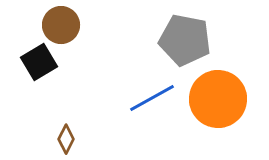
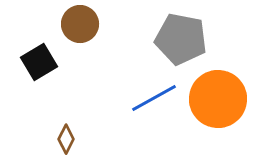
brown circle: moved 19 px right, 1 px up
gray pentagon: moved 4 px left, 1 px up
blue line: moved 2 px right
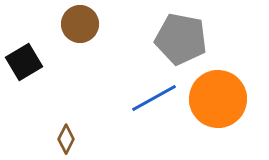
black square: moved 15 px left
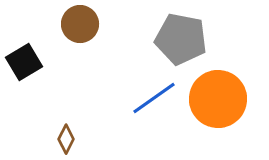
blue line: rotated 6 degrees counterclockwise
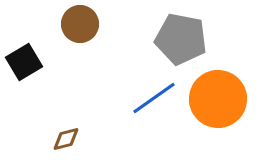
brown diamond: rotated 48 degrees clockwise
